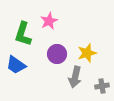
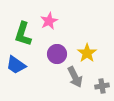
yellow star: rotated 18 degrees counterclockwise
gray arrow: rotated 40 degrees counterclockwise
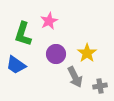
purple circle: moved 1 px left
gray cross: moved 2 px left
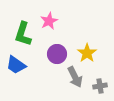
purple circle: moved 1 px right
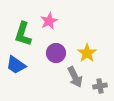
purple circle: moved 1 px left, 1 px up
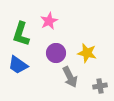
green L-shape: moved 2 px left
yellow star: rotated 24 degrees counterclockwise
blue trapezoid: moved 2 px right
gray arrow: moved 5 px left
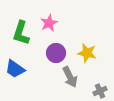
pink star: moved 2 px down
green L-shape: moved 1 px up
blue trapezoid: moved 3 px left, 4 px down
gray cross: moved 5 px down; rotated 16 degrees counterclockwise
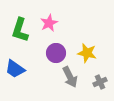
green L-shape: moved 1 px left, 3 px up
gray cross: moved 9 px up
